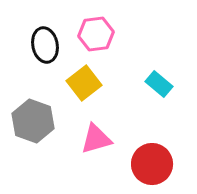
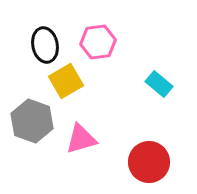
pink hexagon: moved 2 px right, 8 px down
yellow square: moved 18 px left, 2 px up; rotated 8 degrees clockwise
gray hexagon: moved 1 px left
pink triangle: moved 15 px left
red circle: moved 3 px left, 2 px up
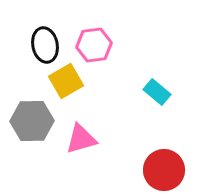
pink hexagon: moved 4 px left, 3 px down
cyan rectangle: moved 2 px left, 8 px down
gray hexagon: rotated 21 degrees counterclockwise
red circle: moved 15 px right, 8 px down
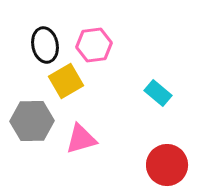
cyan rectangle: moved 1 px right, 1 px down
red circle: moved 3 px right, 5 px up
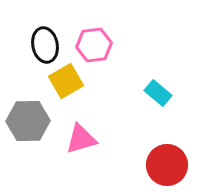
gray hexagon: moved 4 px left
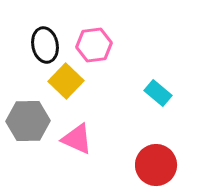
yellow square: rotated 16 degrees counterclockwise
pink triangle: moved 4 px left; rotated 40 degrees clockwise
red circle: moved 11 px left
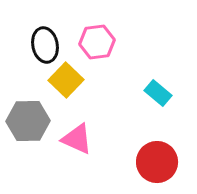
pink hexagon: moved 3 px right, 3 px up
yellow square: moved 1 px up
red circle: moved 1 px right, 3 px up
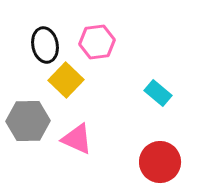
red circle: moved 3 px right
